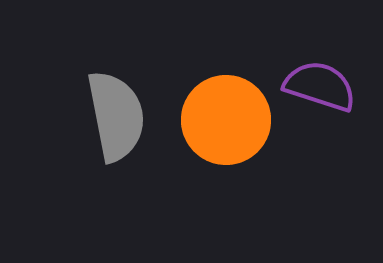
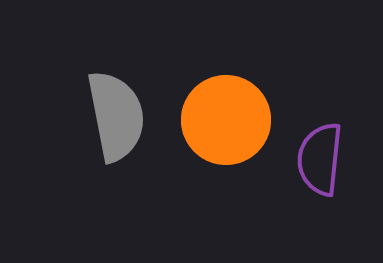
purple semicircle: moved 73 px down; rotated 102 degrees counterclockwise
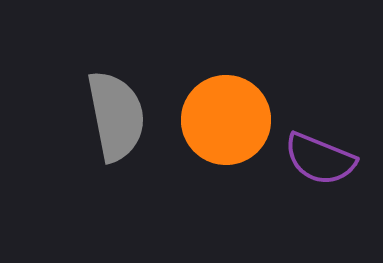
purple semicircle: rotated 74 degrees counterclockwise
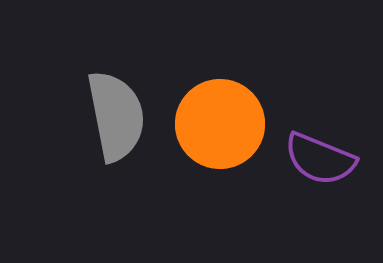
orange circle: moved 6 px left, 4 px down
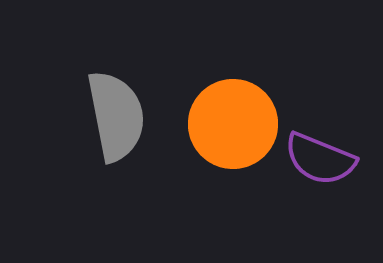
orange circle: moved 13 px right
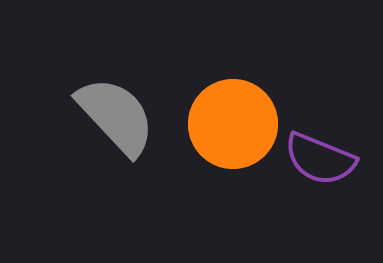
gray semicircle: rotated 32 degrees counterclockwise
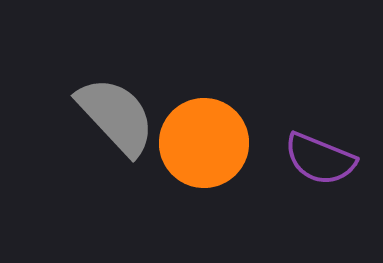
orange circle: moved 29 px left, 19 px down
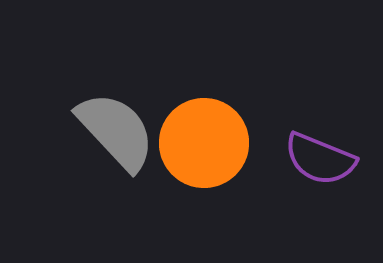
gray semicircle: moved 15 px down
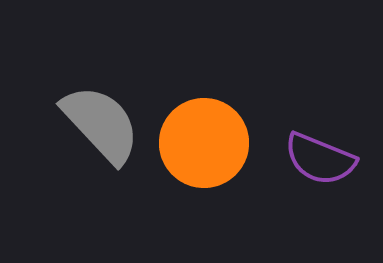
gray semicircle: moved 15 px left, 7 px up
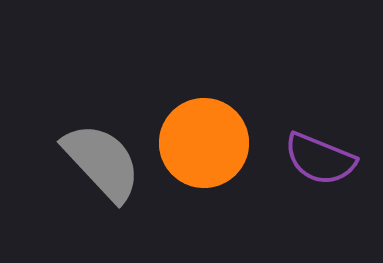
gray semicircle: moved 1 px right, 38 px down
